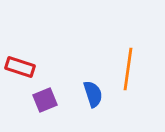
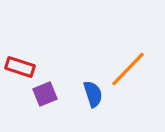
orange line: rotated 36 degrees clockwise
purple square: moved 6 px up
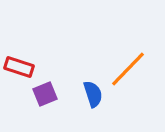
red rectangle: moved 1 px left
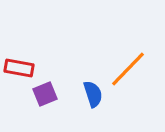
red rectangle: moved 1 px down; rotated 8 degrees counterclockwise
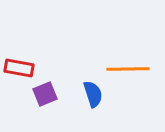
orange line: rotated 45 degrees clockwise
